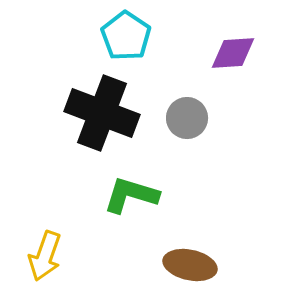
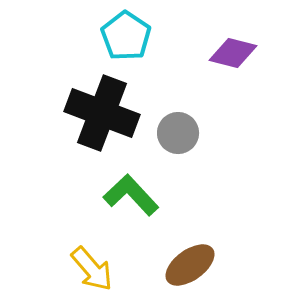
purple diamond: rotated 18 degrees clockwise
gray circle: moved 9 px left, 15 px down
green L-shape: rotated 30 degrees clockwise
yellow arrow: moved 47 px right, 13 px down; rotated 60 degrees counterclockwise
brown ellipse: rotated 48 degrees counterclockwise
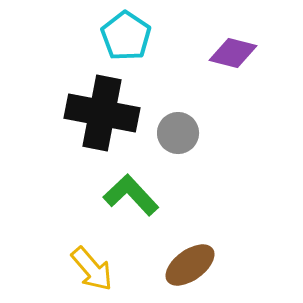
black cross: rotated 10 degrees counterclockwise
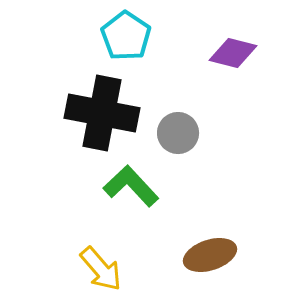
green L-shape: moved 9 px up
brown ellipse: moved 20 px right, 10 px up; rotated 18 degrees clockwise
yellow arrow: moved 9 px right
